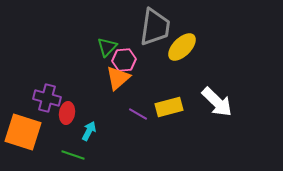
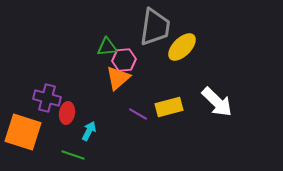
green triangle: rotated 40 degrees clockwise
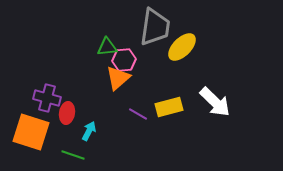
white arrow: moved 2 px left
orange square: moved 8 px right
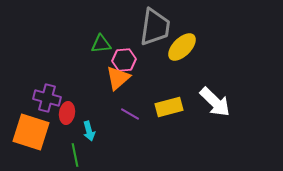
green triangle: moved 6 px left, 3 px up
purple line: moved 8 px left
cyan arrow: rotated 138 degrees clockwise
green line: moved 2 px right; rotated 60 degrees clockwise
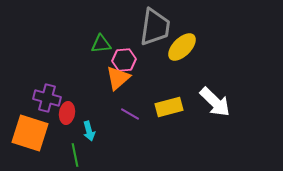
orange square: moved 1 px left, 1 px down
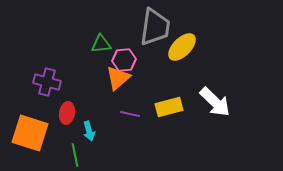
purple cross: moved 16 px up
purple line: rotated 18 degrees counterclockwise
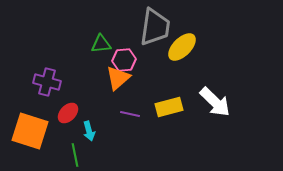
red ellipse: moved 1 px right; rotated 35 degrees clockwise
orange square: moved 2 px up
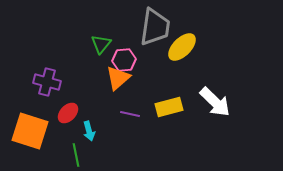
green triangle: rotated 45 degrees counterclockwise
green line: moved 1 px right
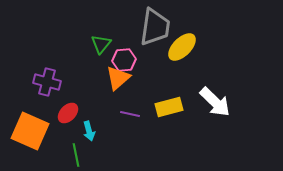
orange square: rotated 6 degrees clockwise
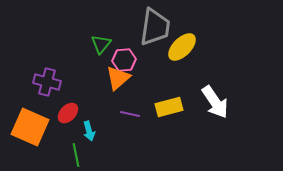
white arrow: rotated 12 degrees clockwise
orange square: moved 4 px up
